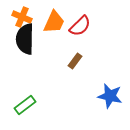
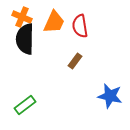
red semicircle: rotated 125 degrees clockwise
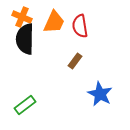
blue star: moved 10 px left, 2 px up; rotated 15 degrees clockwise
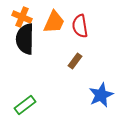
blue star: moved 1 px right, 1 px down; rotated 20 degrees clockwise
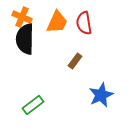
orange trapezoid: moved 3 px right
red semicircle: moved 4 px right, 3 px up
green rectangle: moved 8 px right
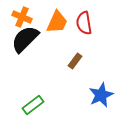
black semicircle: rotated 44 degrees clockwise
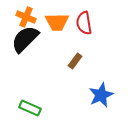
orange cross: moved 4 px right
orange trapezoid: rotated 65 degrees clockwise
green rectangle: moved 3 px left, 3 px down; rotated 60 degrees clockwise
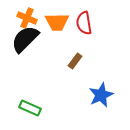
orange cross: moved 1 px right, 1 px down
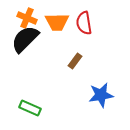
blue star: rotated 15 degrees clockwise
